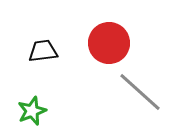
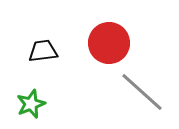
gray line: moved 2 px right
green star: moved 1 px left, 7 px up
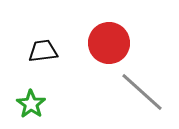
green star: rotated 16 degrees counterclockwise
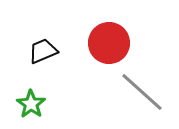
black trapezoid: rotated 16 degrees counterclockwise
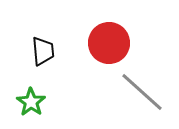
black trapezoid: rotated 108 degrees clockwise
green star: moved 2 px up
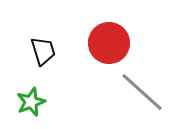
black trapezoid: rotated 12 degrees counterclockwise
green star: rotated 16 degrees clockwise
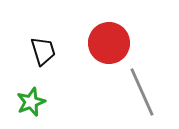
gray line: rotated 24 degrees clockwise
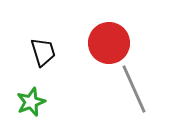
black trapezoid: moved 1 px down
gray line: moved 8 px left, 3 px up
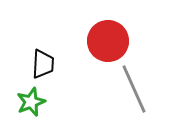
red circle: moved 1 px left, 2 px up
black trapezoid: moved 12 px down; rotated 20 degrees clockwise
